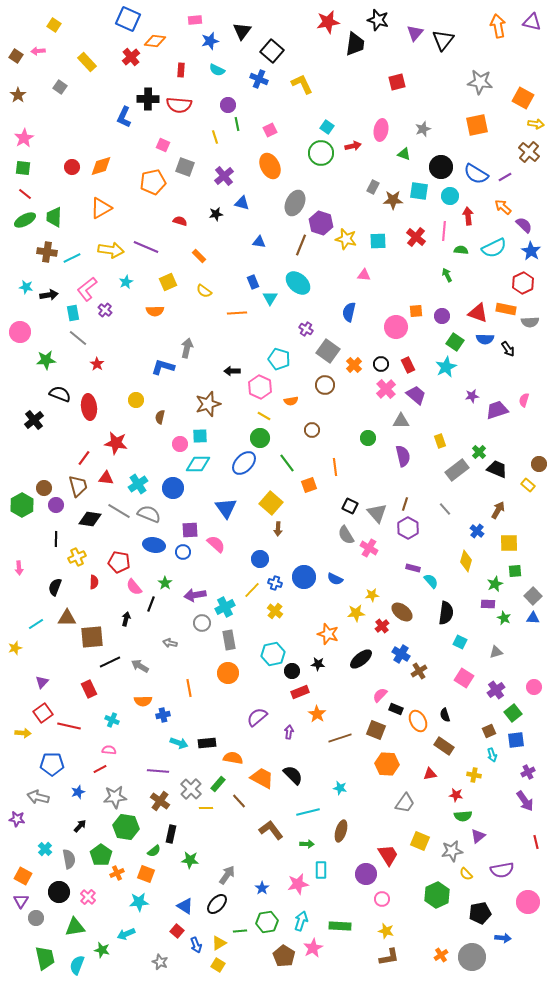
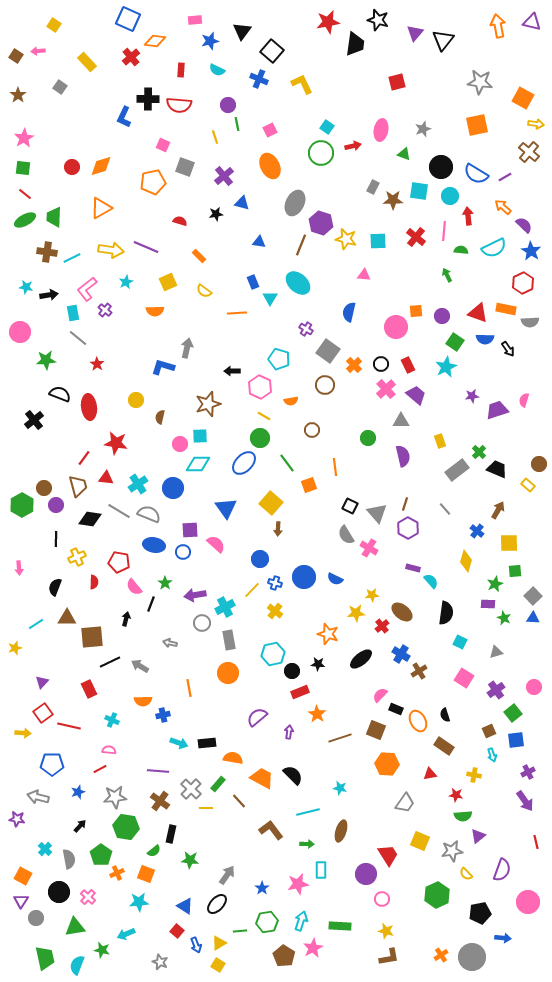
purple semicircle at (502, 870): rotated 60 degrees counterclockwise
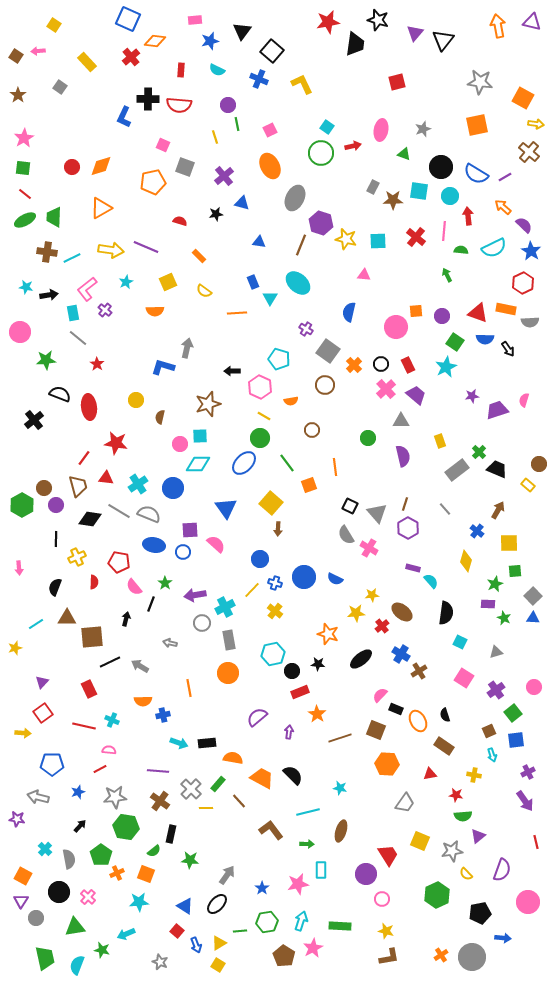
gray ellipse at (295, 203): moved 5 px up
red line at (69, 726): moved 15 px right
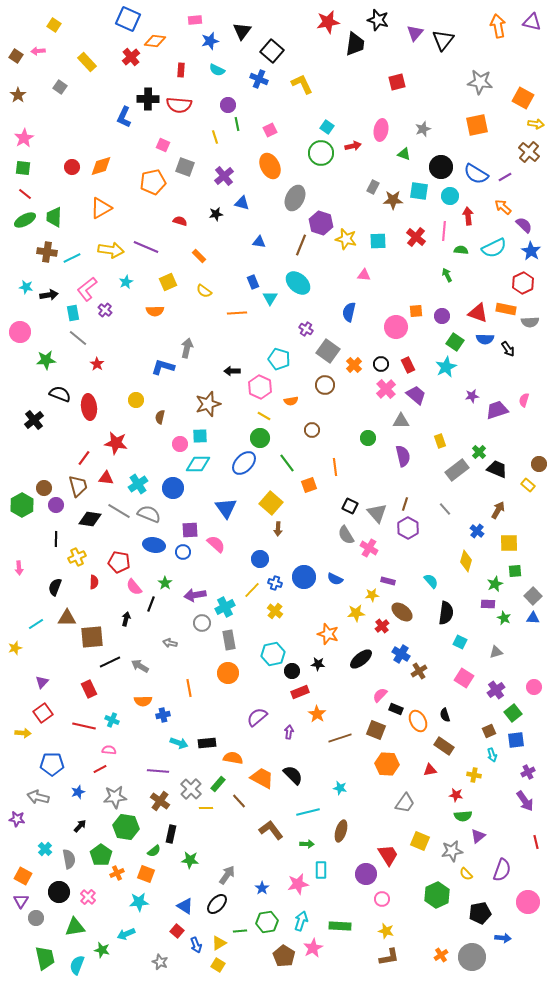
purple rectangle at (413, 568): moved 25 px left, 13 px down
red triangle at (430, 774): moved 4 px up
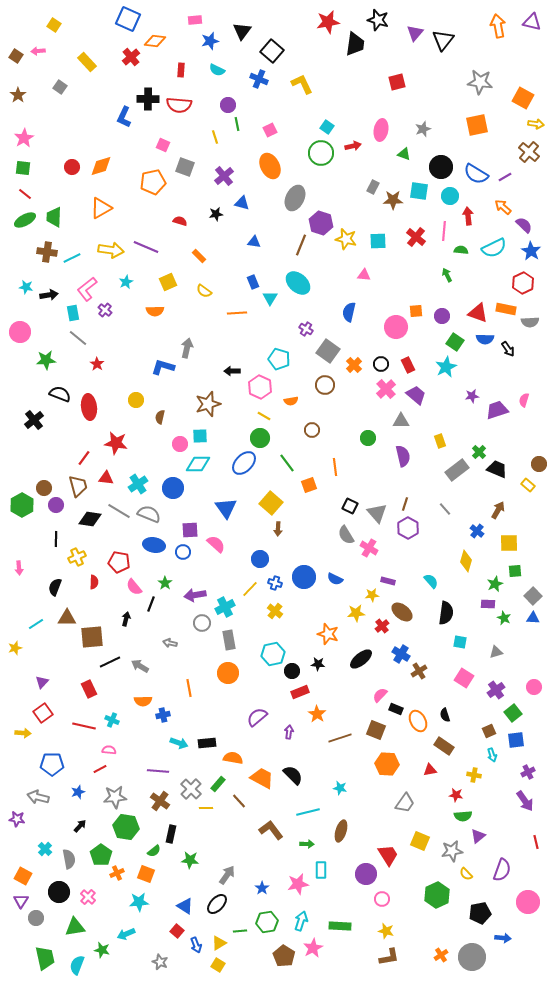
blue triangle at (259, 242): moved 5 px left
yellow line at (252, 590): moved 2 px left, 1 px up
cyan square at (460, 642): rotated 16 degrees counterclockwise
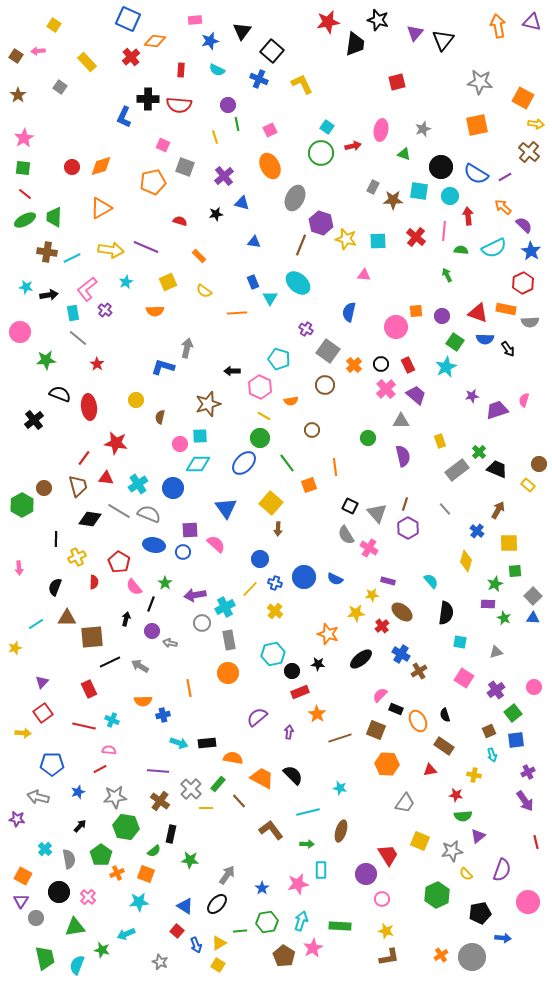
purple circle at (56, 505): moved 96 px right, 126 px down
red pentagon at (119, 562): rotated 20 degrees clockwise
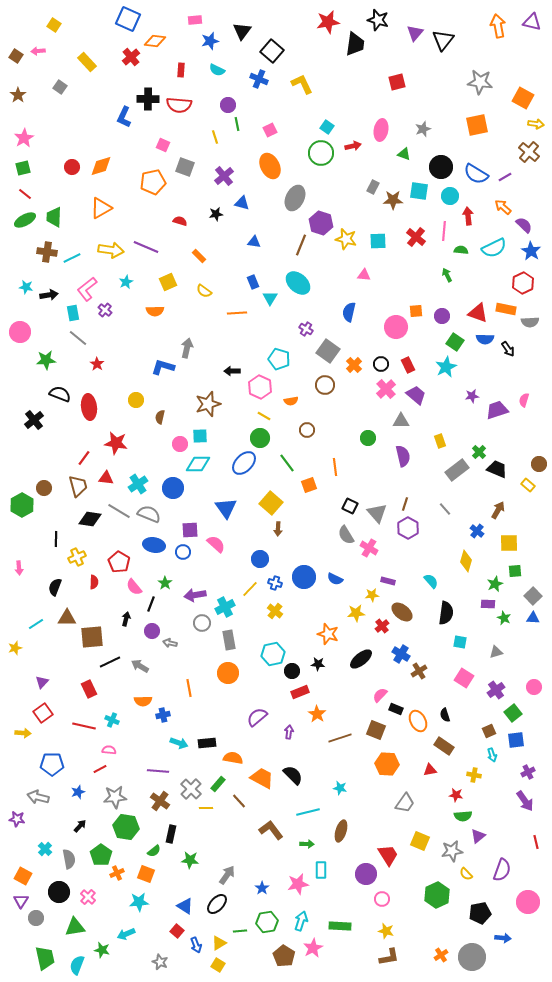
green square at (23, 168): rotated 21 degrees counterclockwise
brown circle at (312, 430): moved 5 px left
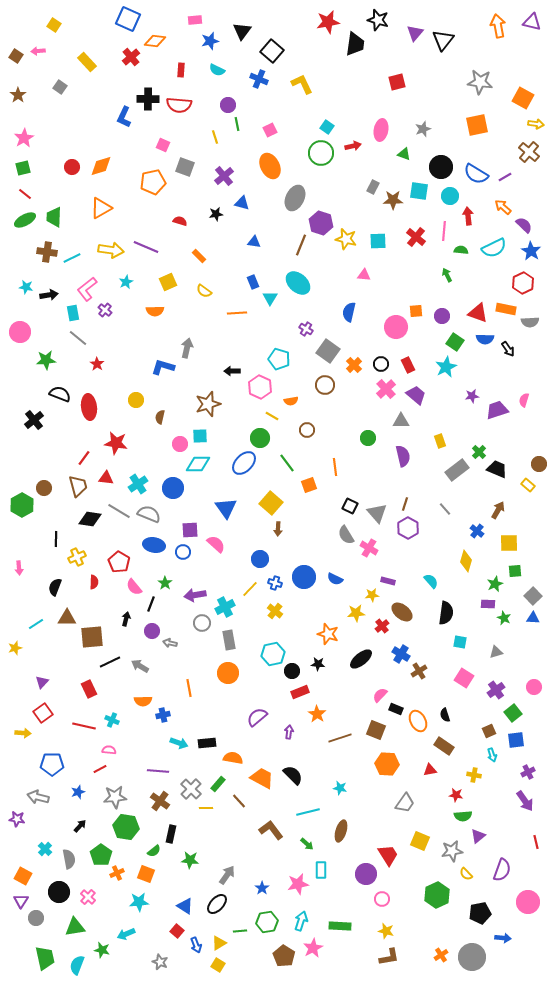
yellow line at (264, 416): moved 8 px right
green arrow at (307, 844): rotated 40 degrees clockwise
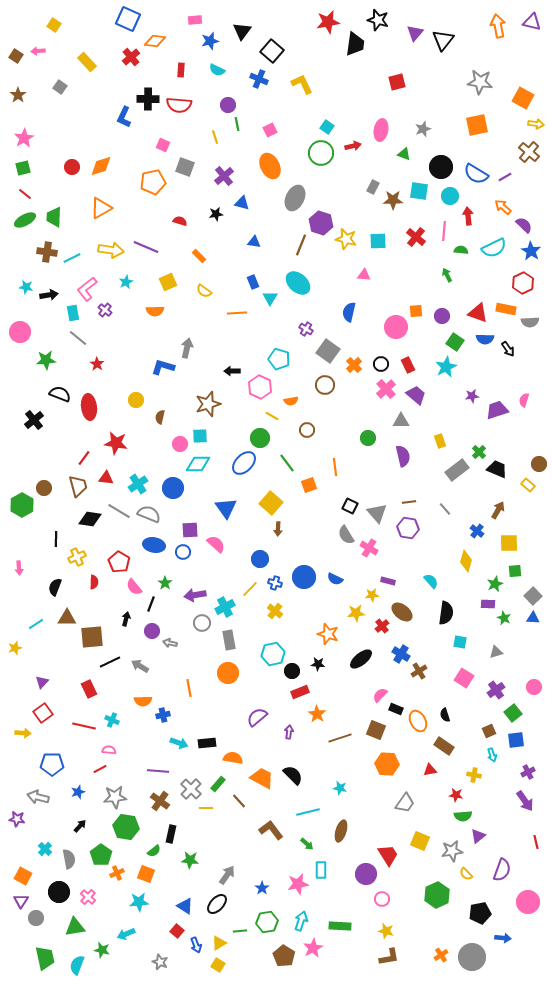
brown line at (405, 504): moved 4 px right, 2 px up; rotated 64 degrees clockwise
purple hexagon at (408, 528): rotated 20 degrees counterclockwise
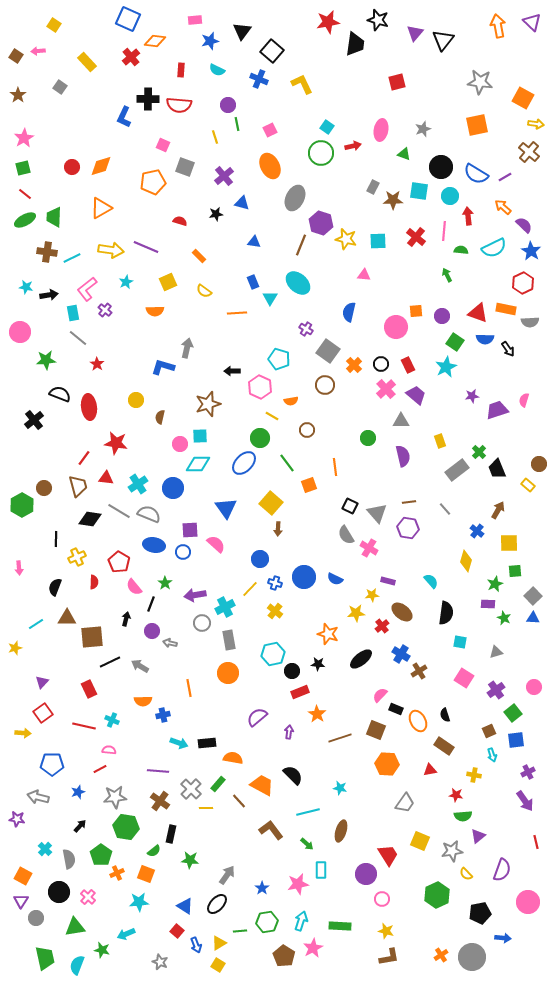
purple triangle at (532, 22): rotated 30 degrees clockwise
black trapezoid at (497, 469): rotated 135 degrees counterclockwise
orange trapezoid at (262, 778): moved 7 px down
